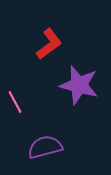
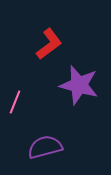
pink line: rotated 50 degrees clockwise
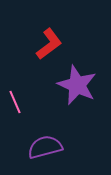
purple star: moved 2 px left; rotated 9 degrees clockwise
pink line: rotated 45 degrees counterclockwise
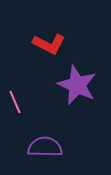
red L-shape: rotated 64 degrees clockwise
purple semicircle: rotated 16 degrees clockwise
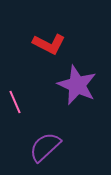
purple semicircle: rotated 44 degrees counterclockwise
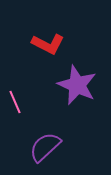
red L-shape: moved 1 px left
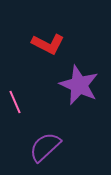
purple star: moved 2 px right
